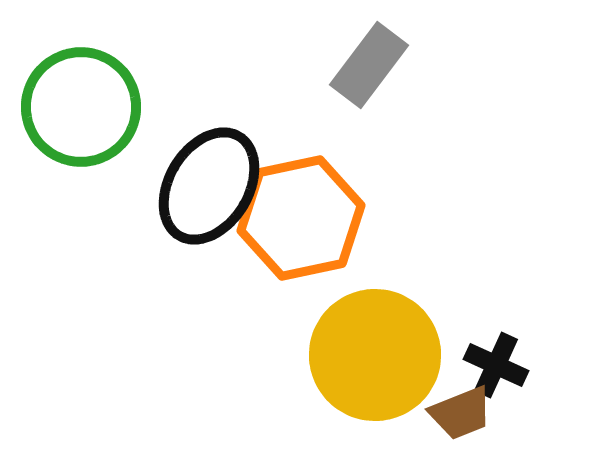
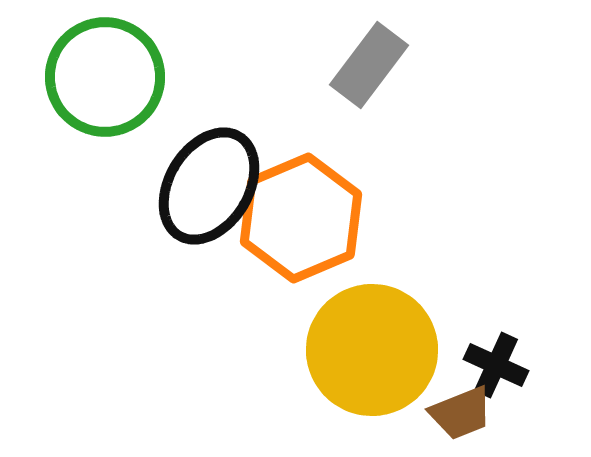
green circle: moved 24 px right, 30 px up
orange hexagon: rotated 11 degrees counterclockwise
yellow circle: moved 3 px left, 5 px up
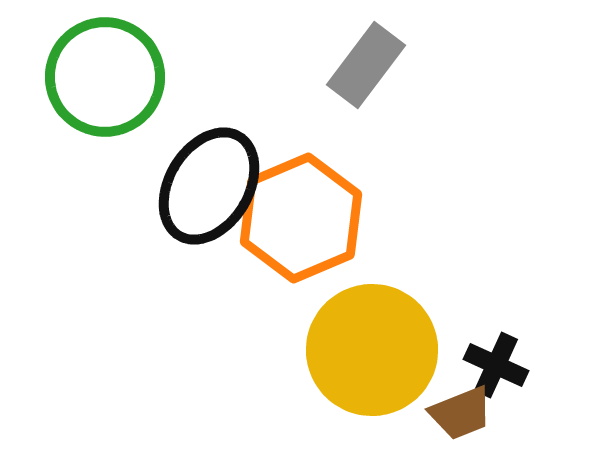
gray rectangle: moved 3 px left
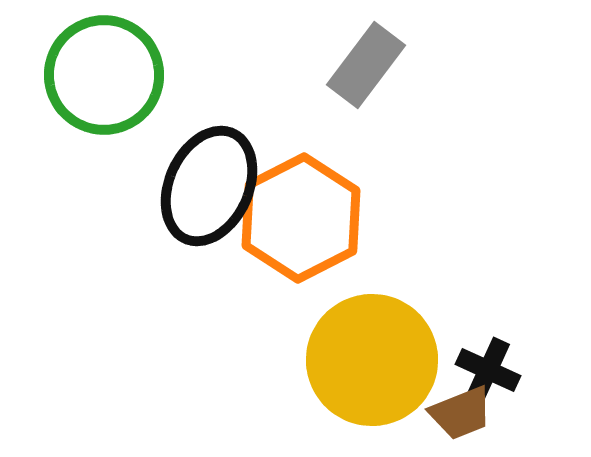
green circle: moved 1 px left, 2 px up
black ellipse: rotated 7 degrees counterclockwise
orange hexagon: rotated 4 degrees counterclockwise
yellow circle: moved 10 px down
black cross: moved 8 px left, 5 px down
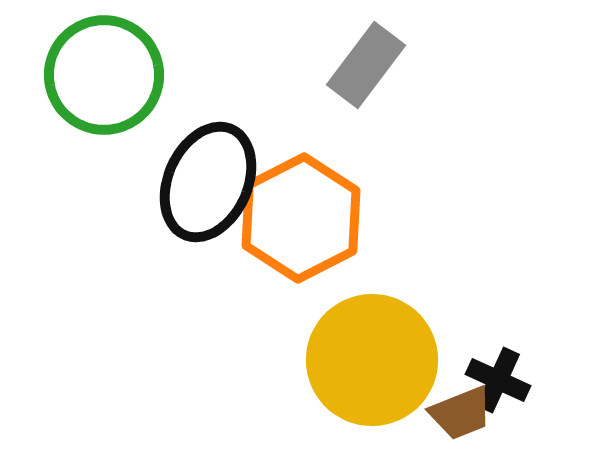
black ellipse: moved 1 px left, 4 px up
black cross: moved 10 px right, 10 px down
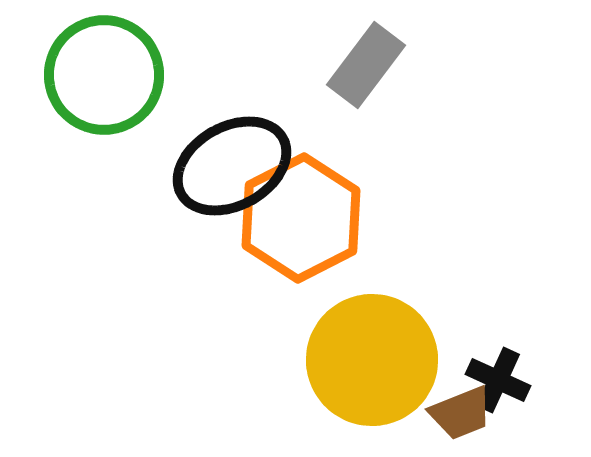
black ellipse: moved 24 px right, 16 px up; rotated 37 degrees clockwise
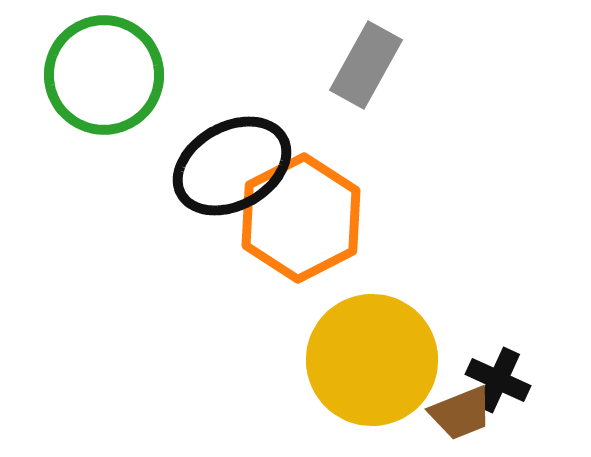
gray rectangle: rotated 8 degrees counterclockwise
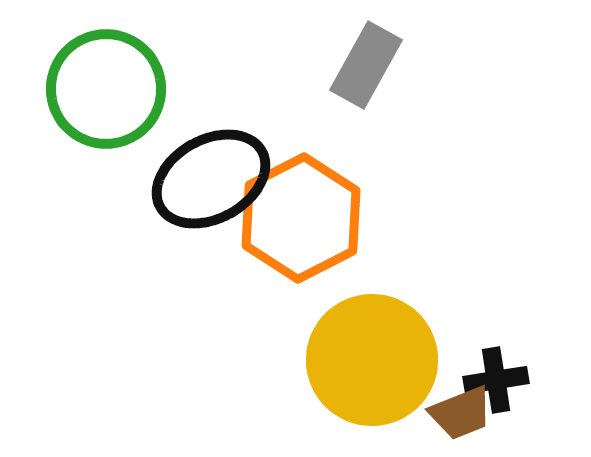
green circle: moved 2 px right, 14 px down
black ellipse: moved 21 px left, 13 px down
black cross: moved 2 px left; rotated 34 degrees counterclockwise
